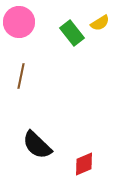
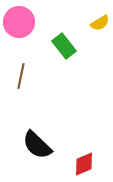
green rectangle: moved 8 px left, 13 px down
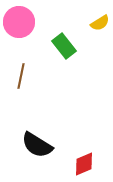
black semicircle: rotated 12 degrees counterclockwise
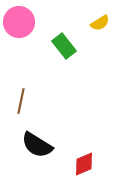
brown line: moved 25 px down
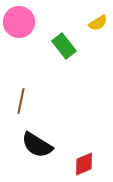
yellow semicircle: moved 2 px left
